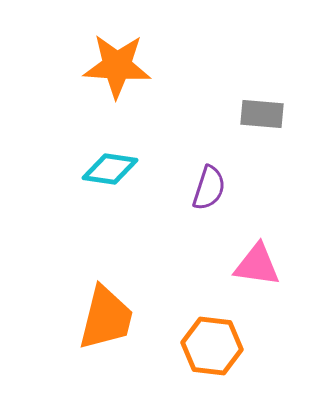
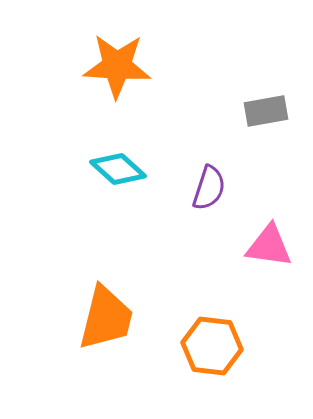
gray rectangle: moved 4 px right, 3 px up; rotated 15 degrees counterclockwise
cyan diamond: moved 8 px right; rotated 34 degrees clockwise
pink triangle: moved 12 px right, 19 px up
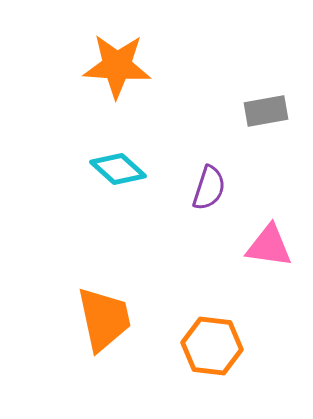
orange trapezoid: moved 2 px left, 1 px down; rotated 26 degrees counterclockwise
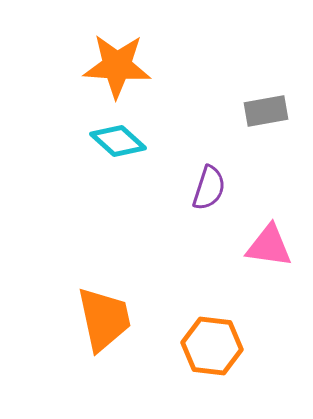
cyan diamond: moved 28 px up
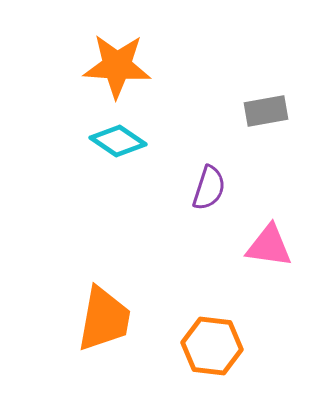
cyan diamond: rotated 8 degrees counterclockwise
orange trapezoid: rotated 22 degrees clockwise
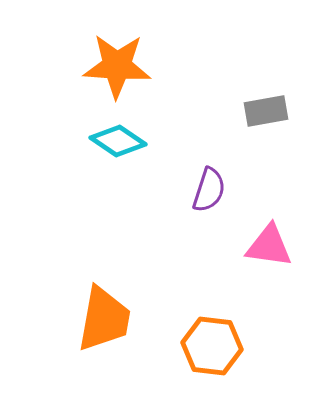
purple semicircle: moved 2 px down
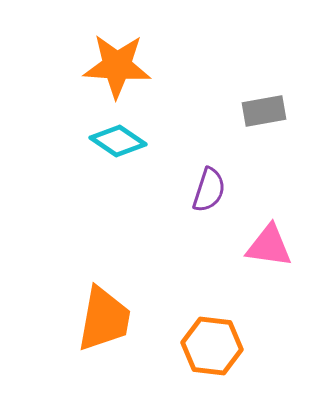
gray rectangle: moved 2 px left
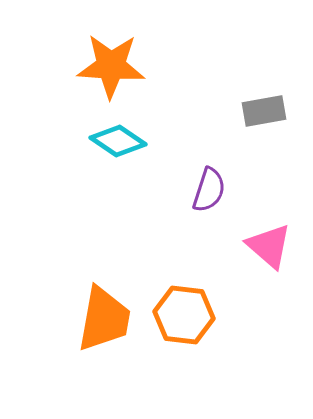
orange star: moved 6 px left
pink triangle: rotated 33 degrees clockwise
orange hexagon: moved 28 px left, 31 px up
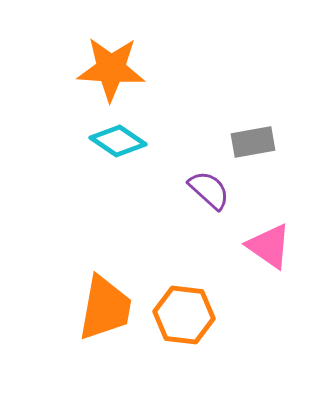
orange star: moved 3 px down
gray rectangle: moved 11 px left, 31 px down
purple semicircle: rotated 66 degrees counterclockwise
pink triangle: rotated 6 degrees counterclockwise
orange trapezoid: moved 1 px right, 11 px up
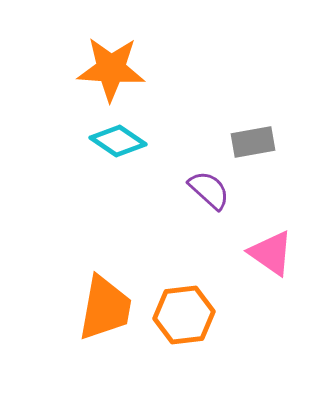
pink triangle: moved 2 px right, 7 px down
orange hexagon: rotated 14 degrees counterclockwise
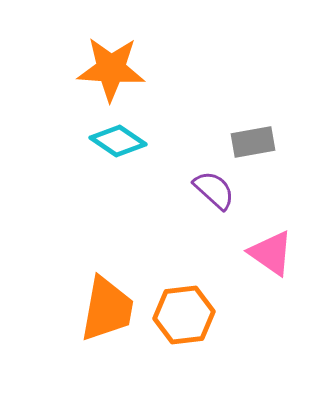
purple semicircle: moved 5 px right
orange trapezoid: moved 2 px right, 1 px down
